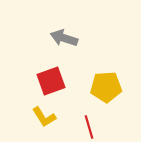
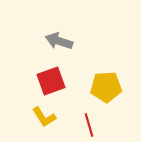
gray arrow: moved 5 px left, 3 px down
red line: moved 2 px up
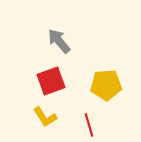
gray arrow: rotated 32 degrees clockwise
yellow pentagon: moved 2 px up
yellow L-shape: moved 1 px right
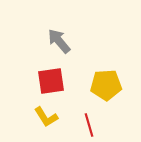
red square: rotated 12 degrees clockwise
yellow L-shape: moved 1 px right
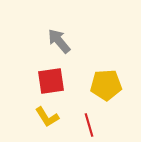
yellow L-shape: moved 1 px right
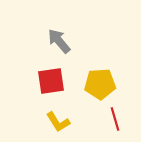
yellow pentagon: moved 6 px left, 1 px up
yellow L-shape: moved 11 px right, 5 px down
red line: moved 26 px right, 6 px up
